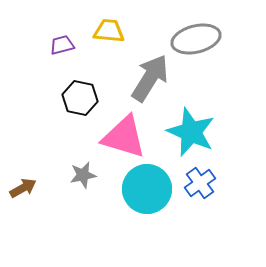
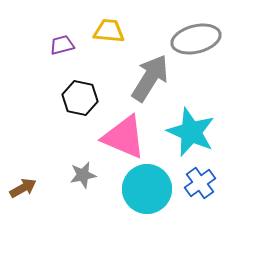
pink triangle: rotated 6 degrees clockwise
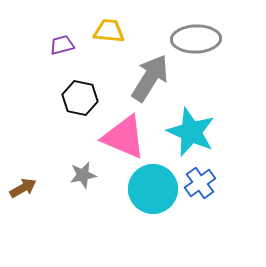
gray ellipse: rotated 12 degrees clockwise
cyan circle: moved 6 px right
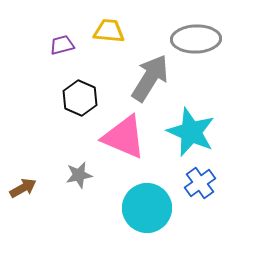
black hexagon: rotated 12 degrees clockwise
gray star: moved 4 px left
cyan circle: moved 6 px left, 19 px down
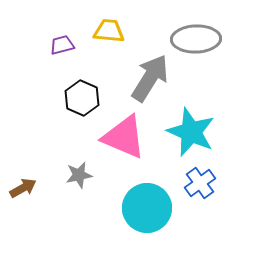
black hexagon: moved 2 px right
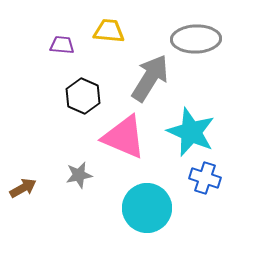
purple trapezoid: rotated 20 degrees clockwise
black hexagon: moved 1 px right, 2 px up
blue cross: moved 5 px right, 5 px up; rotated 36 degrees counterclockwise
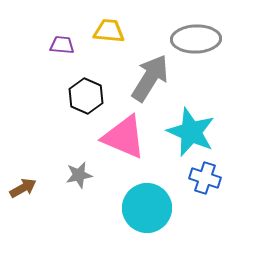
black hexagon: moved 3 px right
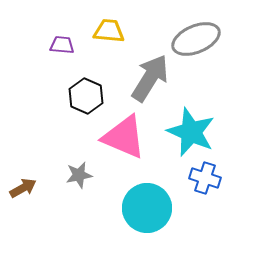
gray ellipse: rotated 21 degrees counterclockwise
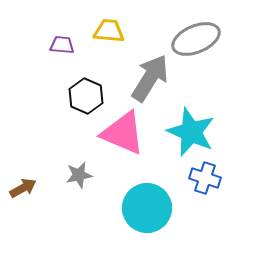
pink triangle: moved 1 px left, 4 px up
